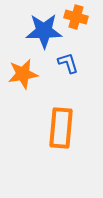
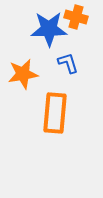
blue star: moved 5 px right, 2 px up
orange rectangle: moved 6 px left, 15 px up
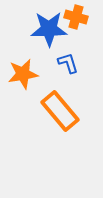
orange rectangle: moved 5 px right, 2 px up; rotated 45 degrees counterclockwise
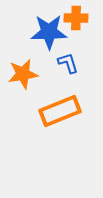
orange cross: moved 1 px down; rotated 15 degrees counterclockwise
blue star: moved 3 px down
orange rectangle: rotated 72 degrees counterclockwise
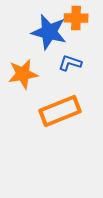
blue star: rotated 15 degrees clockwise
blue L-shape: moved 2 px right; rotated 55 degrees counterclockwise
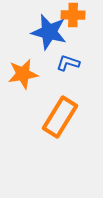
orange cross: moved 3 px left, 3 px up
blue L-shape: moved 2 px left
orange rectangle: moved 6 px down; rotated 36 degrees counterclockwise
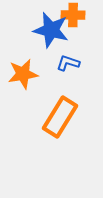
blue star: moved 2 px right, 2 px up
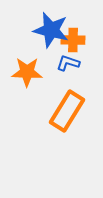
orange cross: moved 25 px down
orange star: moved 4 px right, 2 px up; rotated 12 degrees clockwise
orange rectangle: moved 7 px right, 6 px up
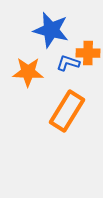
orange cross: moved 15 px right, 13 px down
orange star: moved 1 px right
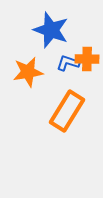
blue star: rotated 6 degrees clockwise
orange cross: moved 1 px left, 6 px down
orange star: rotated 12 degrees counterclockwise
